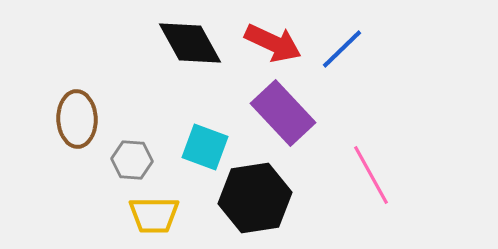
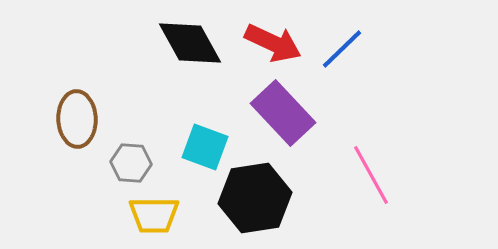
gray hexagon: moved 1 px left, 3 px down
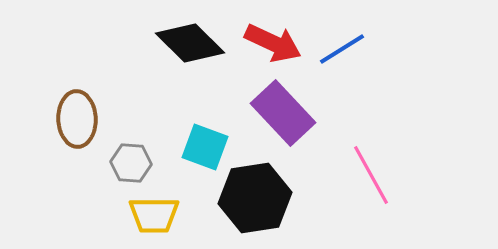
black diamond: rotated 16 degrees counterclockwise
blue line: rotated 12 degrees clockwise
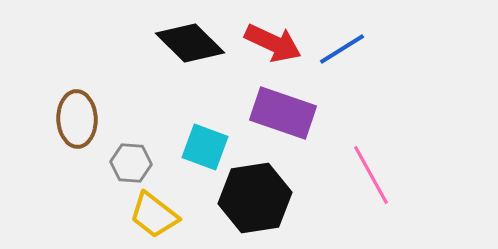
purple rectangle: rotated 28 degrees counterclockwise
yellow trapezoid: rotated 38 degrees clockwise
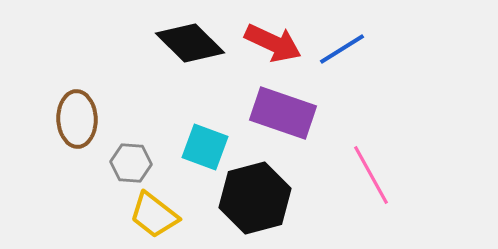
black hexagon: rotated 6 degrees counterclockwise
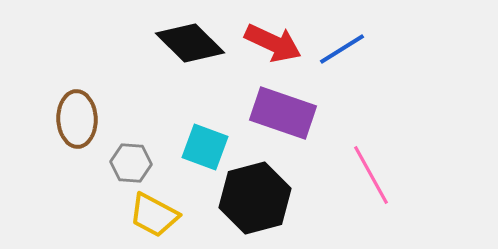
yellow trapezoid: rotated 10 degrees counterclockwise
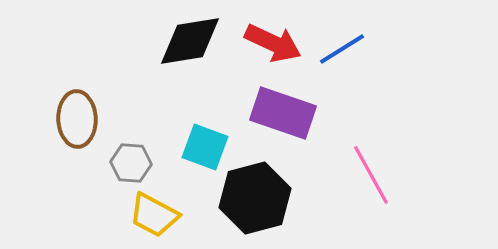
black diamond: moved 2 px up; rotated 54 degrees counterclockwise
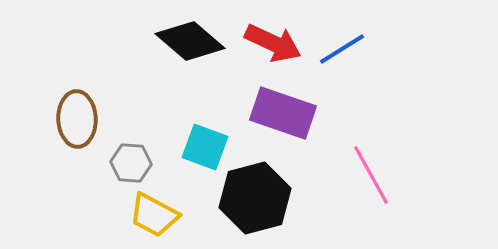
black diamond: rotated 50 degrees clockwise
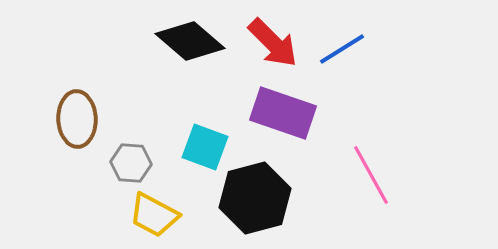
red arrow: rotated 20 degrees clockwise
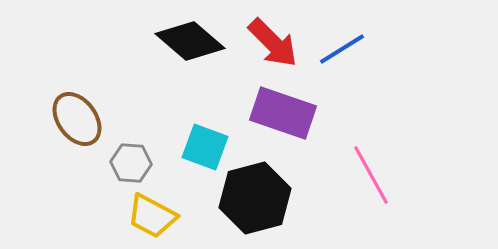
brown ellipse: rotated 34 degrees counterclockwise
yellow trapezoid: moved 2 px left, 1 px down
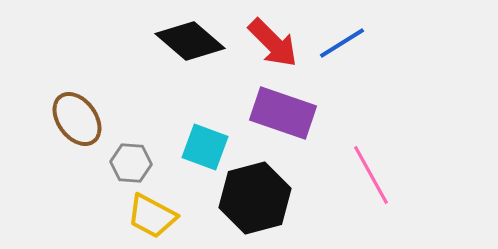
blue line: moved 6 px up
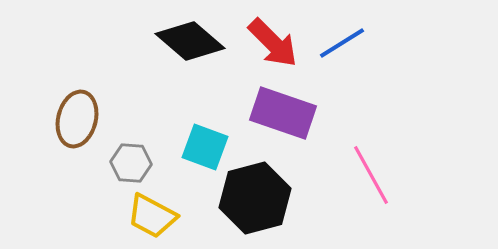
brown ellipse: rotated 50 degrees clockwise
